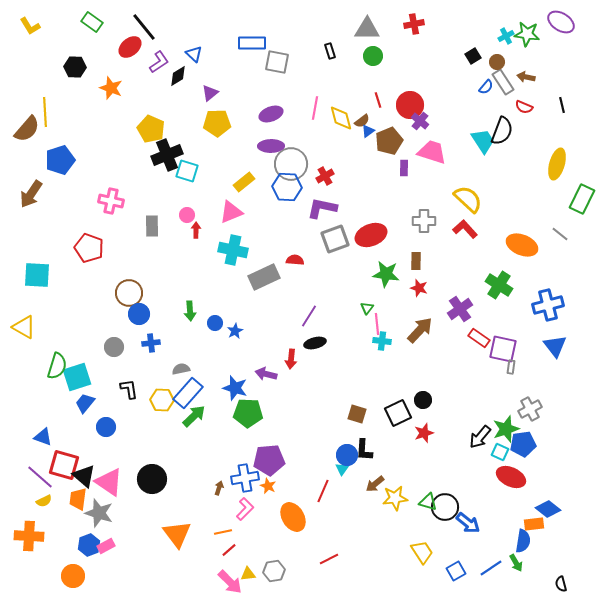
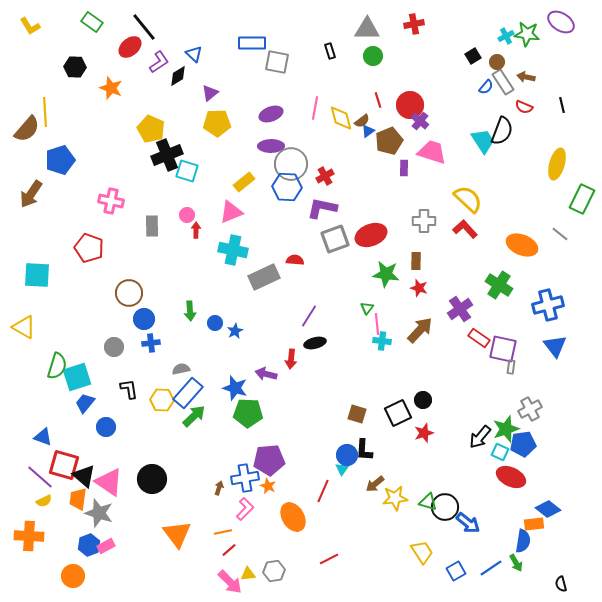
blue circle at (139, 314): moved 5 px right, 5 px down
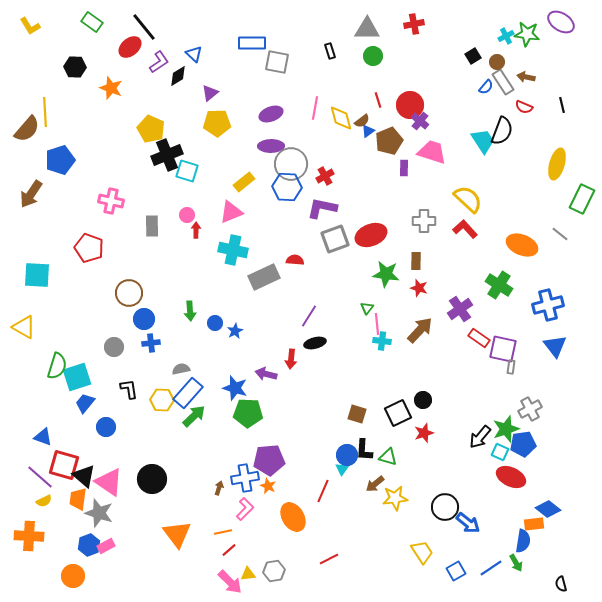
green triangle at (428, 502): moved 40 px left, 45 px up
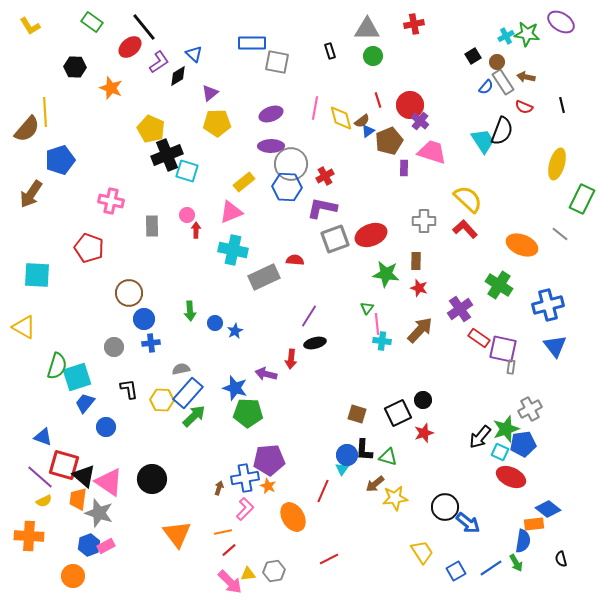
black semicircle at (561, 584): moved 25 px up
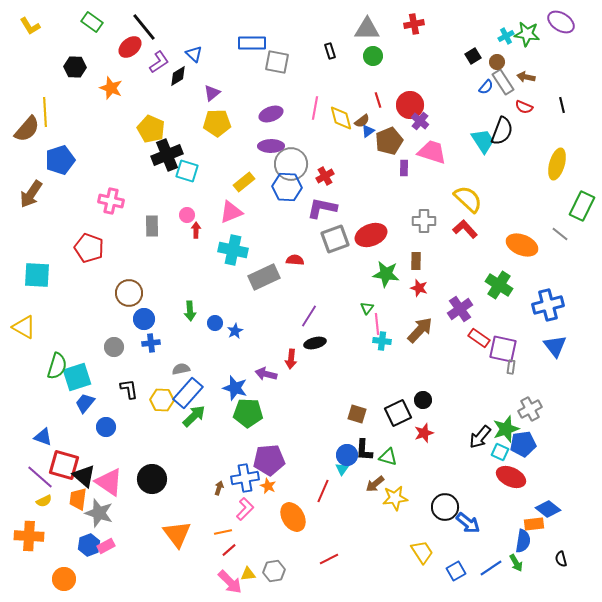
purple triangle at (210, 93): moved 2 px right
green rectangle at (582, 199): moved 7 px down
orange circle at (73, 576): moved 9 px left, 3 px down
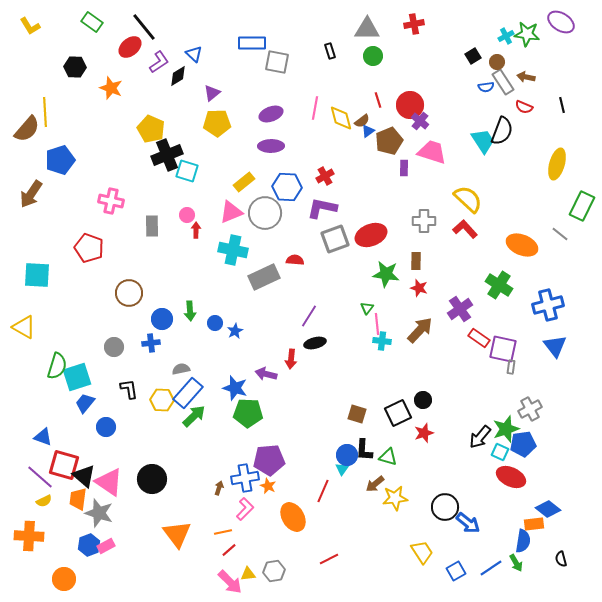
blue semicircle at (486, 87): rotated 42 degrees clockwise
gray circle at (291, 164): moved 26 px left, 49 px down
blue circle at (144, 319): moved 18 px right
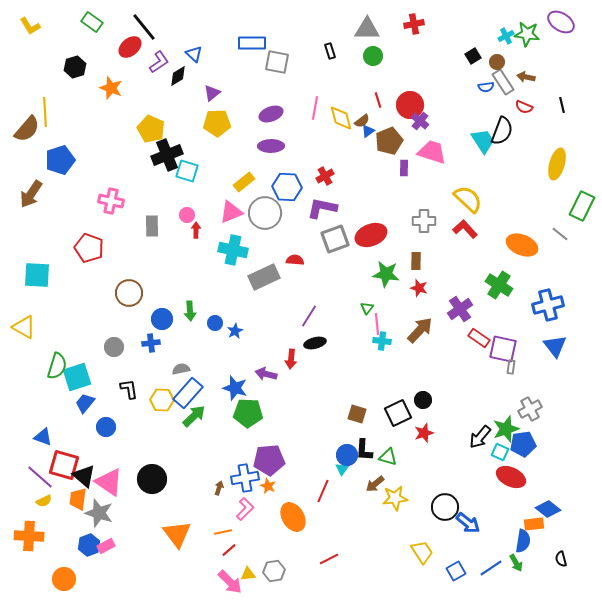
black hexagon at (75, 67): rotated 20 degrees counterclockwise
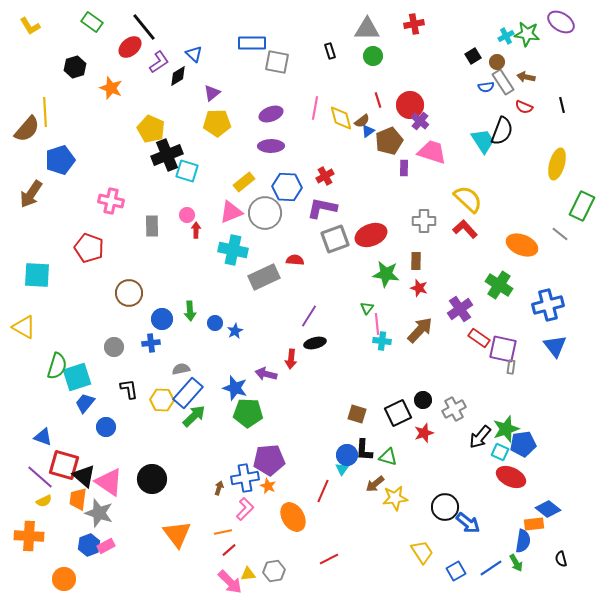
gray cross at (530, 409): moved 76 px left
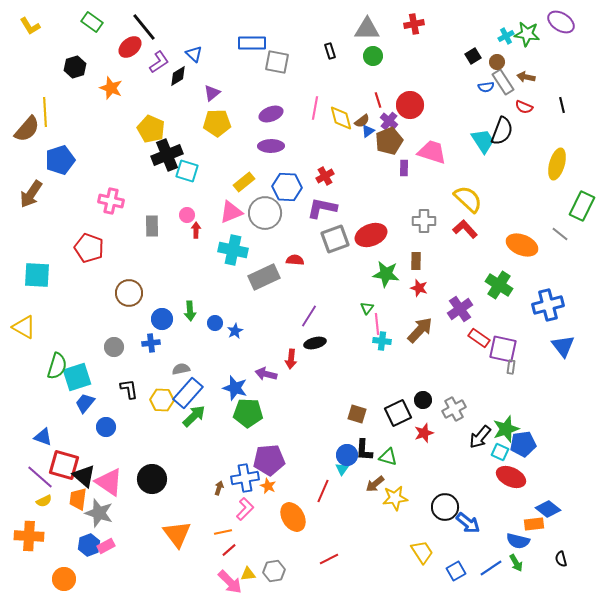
purple cross at (420, 121): moved 31 px left
blue triangle at (555, 346): moved 8 px right
blue semicircle at (523, 541): moved 5 px left; rotated 95 degrees clockwise
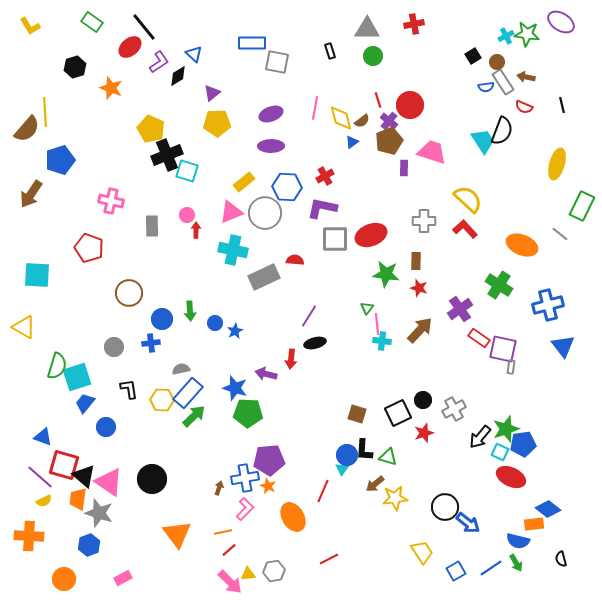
blue triangle at (368, 131): moved 16 px left, 11 px down
gray square at (335, 239): rotated 20 degrees clockwise
pink rectangle at (106, 546): moved 17 px right, 32 px down
